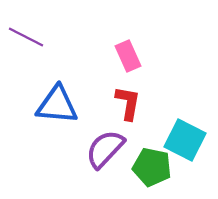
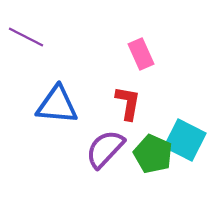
pink rectangle: moved 13 px right, 2 px up
green pentagon: moved 1 px right, 13 px up; rotated 12 degrees clockwise
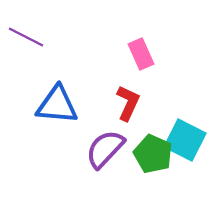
red L-shape: rotated 15 degrees clockwise
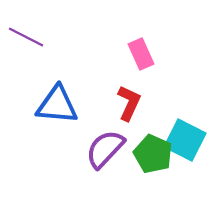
red L-shape: moved 1 px right
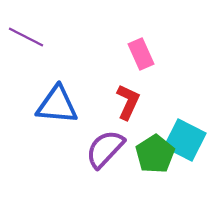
red L-shape: moved 1 px left, 1 px up
green pentagon: moved 2 px right; rotated 15 degrees clockwise
